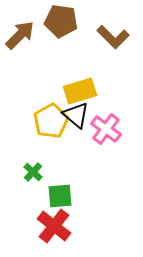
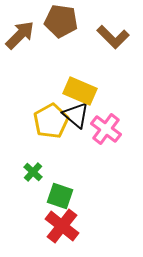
yellow rectangle: rotated 40 degrees clockwise
green square: rotated 24 degrees clockwise
red cross: moved 8 px right
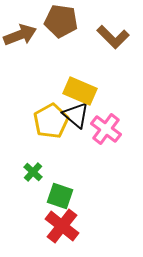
brown arrow: rotated 24 degrees clockwise
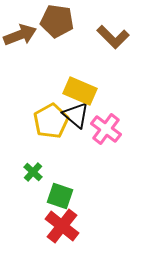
brown pentagon: moved 4 px left
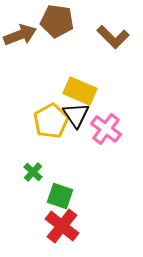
black triangle: rotated 16 degrees clockwise
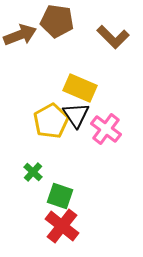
yellow rectangle: moved 3 px up
